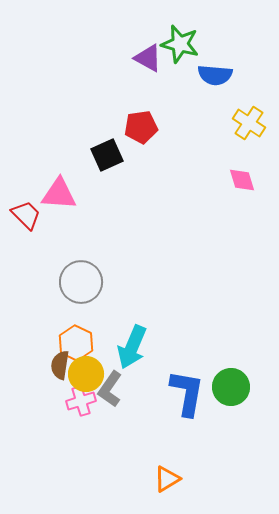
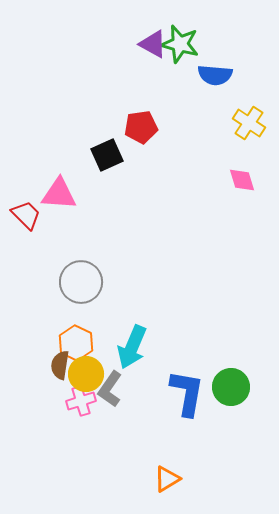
purple triangle: moved 5 px right, 14 px up
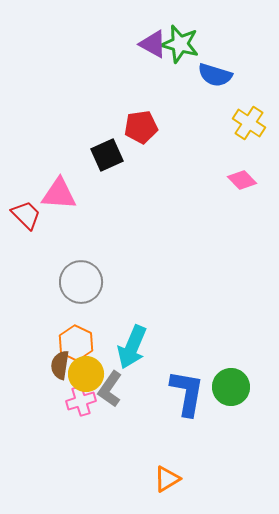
blue semicircle: rotated 12 degrees clockwise
pink diamond: rotated 28 degrees counterclockwise
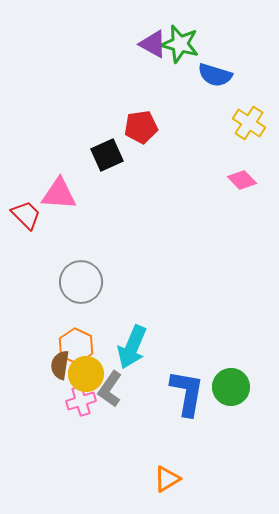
orange hexagon: moved 3 px down
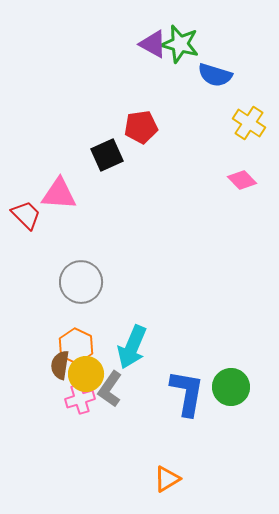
pink cross: moved 1 px left, 2 px up
